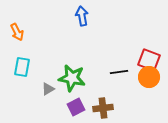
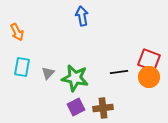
green star: moved 3 px right
gray triangle: moved 16 px up; rotated 16 degrees counterclockwise
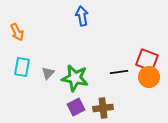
red square: moved 2 px left
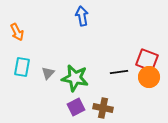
brown cross: rotated 18 degrees clockwise
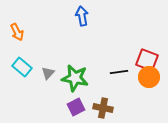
cyan rectangle: rotated 60 degrees counterclockwise
